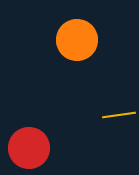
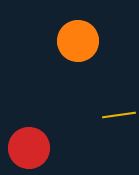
orange circle: moved 1 px right, 1 px down
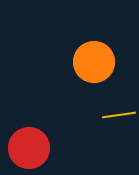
orange circle: moved 16 px right, 21 px down
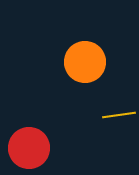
orange circle: moved 9 px left
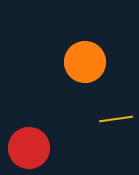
yellow line: moved 3 px left, 4 px down
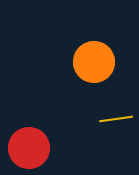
orange circle: moved 9 px right
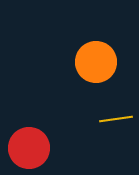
orange circle: moved 2 px right
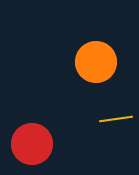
red circle: moved 3 px right, 4 px up
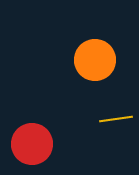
orange circle: moved 1 px left, 2 px up
